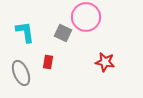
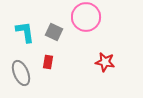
gray square: moved 9 px left, 1 px up
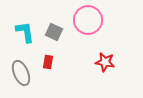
pink circle: moved 2 px right, 3 px down
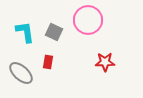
red star: rotated 12 degrees counterclockwise
gray ellipse: rotated 25 degrees counterclockwise
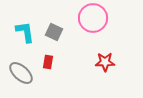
pink circle: moved 5 px right, 2 px up
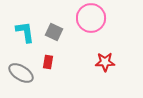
pink circle: moved 2 px left
gray ellipse: rotated 10 degrees counterclockwise
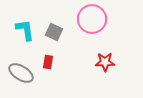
pink circle: moved 1 px right, 1 px down
cyan L-shape: moved 2 px up
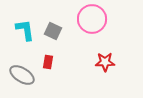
gray square: moved 1 px left, 1 px up
gray ellipse: moved 1 px right, 2 px down
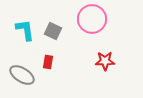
red star: moved 1 px up
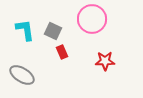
red rectangle: moved 14 px right, 10 px up; rotated 32 degrees counterclockwise
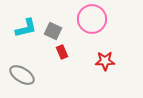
cyan L-shape: moved 1 px right, 2 px up; rotated 85 degrees clockwise
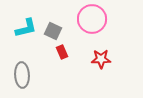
red star: moved 4 px left, 2 px up
gray ellipse: rotated 55 degrees clockwise
